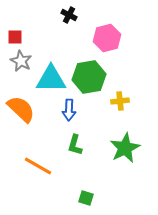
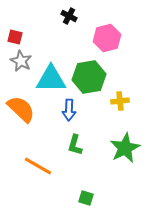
black cross: moved 1 px down
red square: rotated 14 degrees clockwise
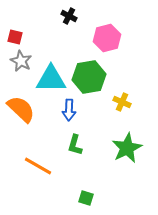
yellow cross: moved 2 px right, 1 px down; rotated 30 degrees clockwise
green star: moved 2 px right
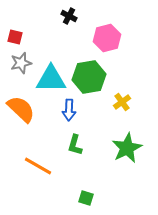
gray star: moved 2 px down; rotated 30 degrees clockwise
yellow cross: rotated 30 degrees clockwise
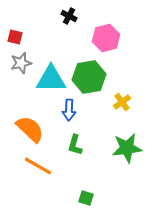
pink hexagon: moved 1 px left
orange semicircle: moved 9 px right, 20 px down
green star: rotated 20 degrees clockwise
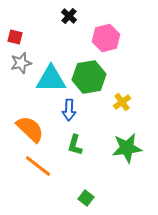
black cross: rotated 14 degrees clockwise
orange line: rotated 8 degrees clockwise
green square: rotated 21 degrees clockwise
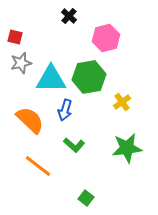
blue arrow: moved 4 px left; rotated 15 degrees clockwise
orange semicircle: moved 9 px up
green L-shape: moved 1 px left; rotated 65 degrees counterclockwise
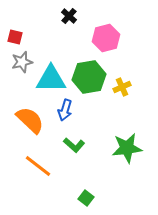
gray star: moved 1 px right, 1 px up
yellow cross: moved 15 px up; rotated 12 degrees clockwise
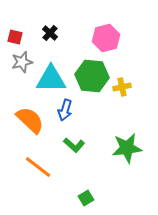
black cross: moved 19 px left, 17 px down
green hexagon: moved 3 px right, 1 px up; rotated 16 degrees clockwise
yellow cross: rotated 12 degrees clockwise
orange line: moved 1 px down
green square: rotated 21 degrees clockwise
